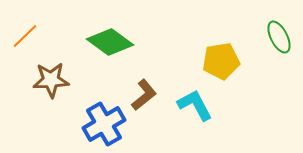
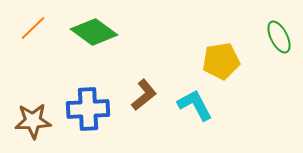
orange line: moved 8 px right, 8 px up
green diamond: moved 16 px left, 10 px up
brown star: moved 18 px left, 41 px down
blue cross: moved 16 px left, 15 px up; rotated 27 degrees clockwise
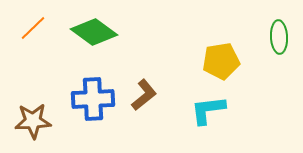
green ellipse: rotated 24 degrees clockwise
cyan L-shape: moved 13 px right, 5 px down; rotated 69 degrees counterclockwise
blue cross: moved 5 px right, 10 px up
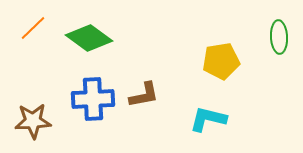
green diamond: moved 5 px left, 6 px down
brown L-shape: rotated 28 degrees clockwise
cyan L-shape: moved 9 px down; rotated 21 degrees clockwise
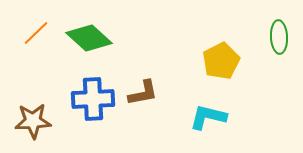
orange line: moved 3 px right, 5 px down
green diamond: rotated 6 degrees clockwise
yellow pentagon: rotated 18 degrees counterclockwise
brown L-shape: moved 1 px left, 2 px up
cyan L-shape: moved 2 px up
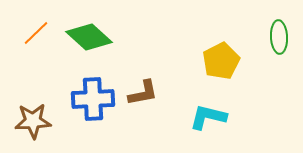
green diamond: moved 1 px up
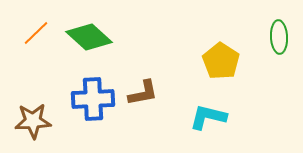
yellow pentagon: rotated 12 degrees counterclockwise
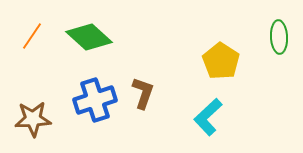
orange line: moved 4 px left, 3 px down; rotated 12 degrees counterclockwise
brown L-shape: rotated 60 degrees counterclockwise
blue cross: moved 2 px right, 1 px down; rotated 15 degrees counterclockwise
cyan L-shape: rotated 57 degrees counterclockwise
brown star: moved 2 px up
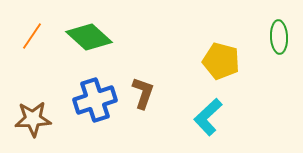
yellow pentagon: rotated 18 degrees counterclockwise
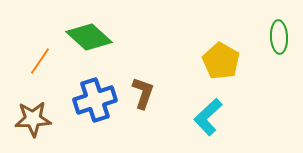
orange line: moved 8 px right, 25 px down
yellow pentagon: rotated 15 degrees clockwise
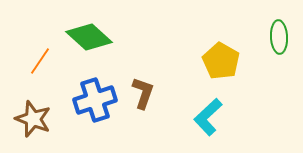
brown star: rotated 24 degrees clockwise
